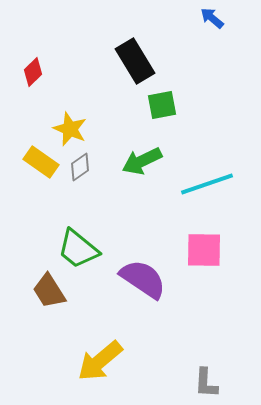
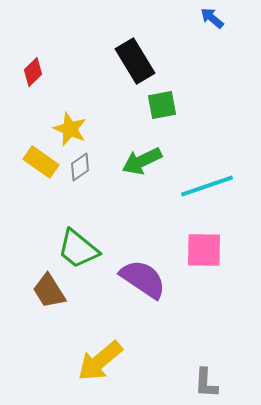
cyan line: moved 2 px down
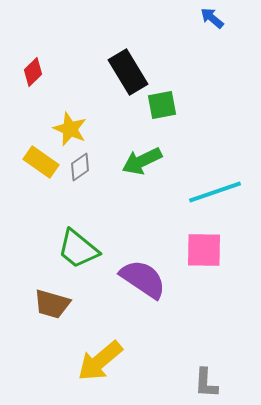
black rectangle: moved 7 px left, 11 px down
cyan line: moved 8 px right, 6 px down
brown trapezoid: moved 3 px right, 13 px down; rotated 42 degrees counterclockwise
